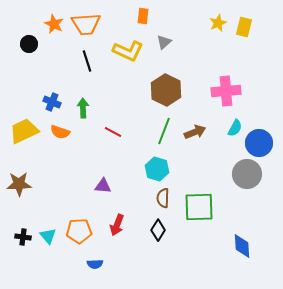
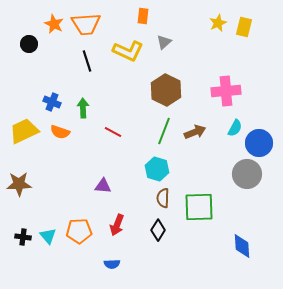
blue semicircle: moved 17 px right
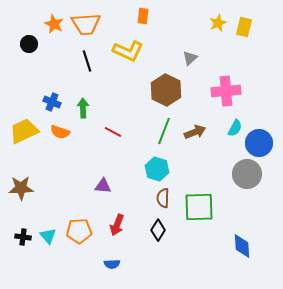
gray triangle: moved 26 px right, 16 px down
brown star: moved 2 px right, 4 px down
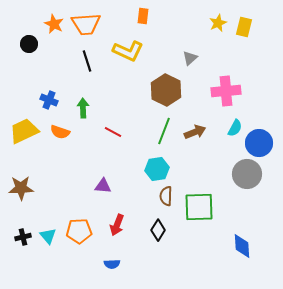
blue cross: moved 3 px left, 2 px up
cyan hexagon: rotated 25 degrees counterclockwise
brown semicircle: moved 3 px right, 2 px up
black cross: rotated 21 degrees counterclockwise
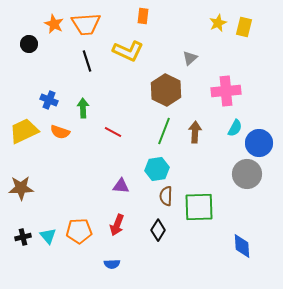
brown arrow: rotated 65 degrees counterclockwise
purple triangle: moved 18 px right
